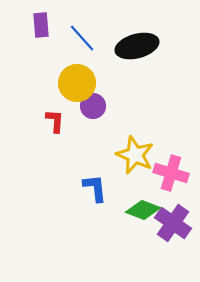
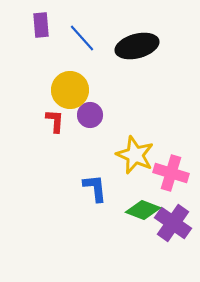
yellow circle: moved 7 px left, 7 px down
purple circle: moved 3 px left, 9 px down
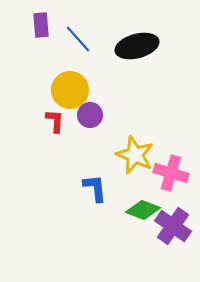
blue line: moved 4 px left, 1 px down
purple cross: moved 3 px down
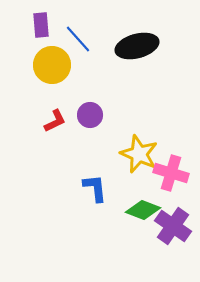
yellow circle: moved 18 px left, 25 px up
red L-shape: rotated 60 degrees clockwise
yellow star: moved 4 px right, 1 px up
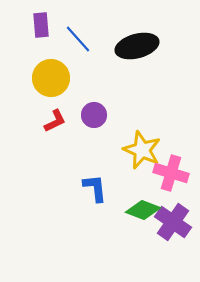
yellow circle: moved 1 px left, 13 px down
purple circle: moved 4 px right
yellow star: moved 3 px right, 4 px up
purple cross: moved 4 px up
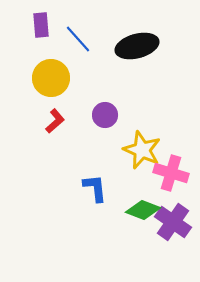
purple circle: moved 11 px right
red L-shape: rotated 15 degrees counterclockwise
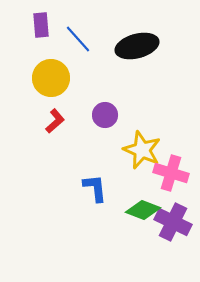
purple cross: rotated 9 degrees counterclockwise
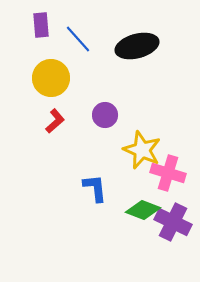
pink cross: moved 3 px left
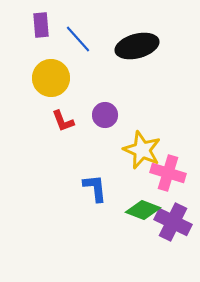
red L-shape: moved 8 px right; rotated 110 degrees clockwise
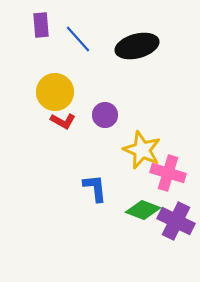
yellow circle: moved 4 px right, 14 px down
red L-shape: rotated 40 degrees counterclockwise
purple cross: moved 3 px right, 1 px up
